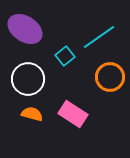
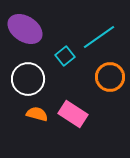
orange semicircle: moved 5 px right
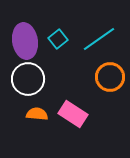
purple ellipse: moved 12 px down; rotated 48 degrees clockwise
cyan line: moved 2 px down
cyan square: moved 7 px left, 17 px up
orange semicircle: rotated 10 degrees counterclockwise
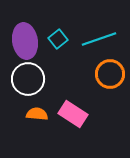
cyan line: rotated 16 degrees clockwise
orange circle: moved 3 px up
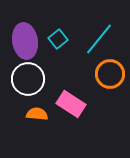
cyan line: rotated 32 degrees counterclockwise
pink rectangle: moved 2 px left, 10 px up
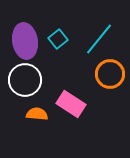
white circle: moved 3 px left, 1 px down
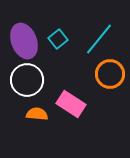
purple ellipse: moved 1 px left; rotated 12 degrees counterclockwise
white circle: moved 2 px right
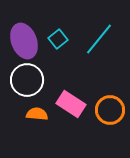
orange circle: moved 36 px down
